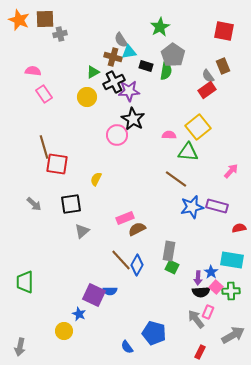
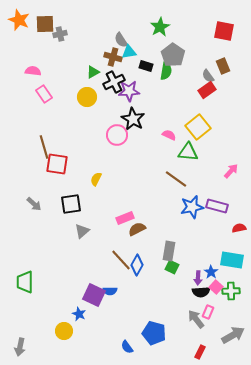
brown square at (45, 19): moved 5 px down
pink semicircle at (169, 135): rotated 24 degrees clockwise
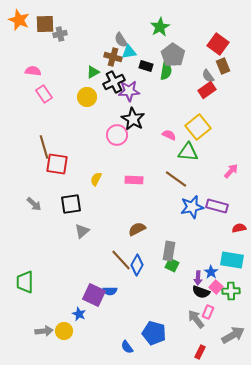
red square at (224, 31): moved 6 px left, 13 px down; rotated 25 degrees clockwise
pink rectangle at (125, 218): moved 9 px right, 38 px up; rotated 24 degrees clockwise
green square at (172, 267): moved 2 px up
black semicircle at (201, 292): rotated 24 degrees clockwise
gray arrow at (20, 347): moved 24 px right, 16 px up; rotated 108 degrees counterclockwise
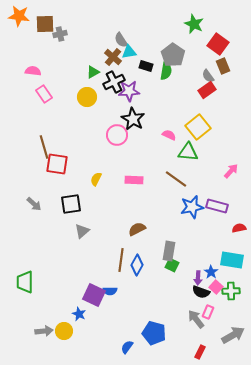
orange star at (19, 20): moved 4 px up; rotated 15 degrees counterclockwise
green star at (160, 27): moved 34 px right, 3 px up; rotated 18 degrees counterclockwise
brown cross at (113, 57): rotated 24 degrees clockwise
brown line at (121, 260): rotated 50 degrees clockwise
blue semicircle at (127, 347): rotated 72 degrees clockwise
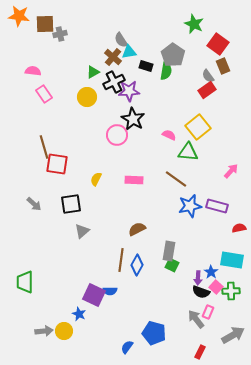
blue star at (192, 207): moved 2 px left, 1 px up
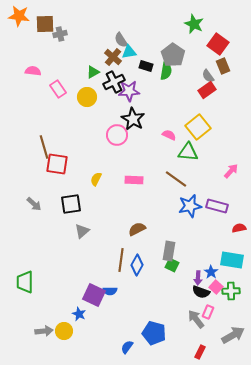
pink rectangle at (44, 94): moved 14 px right, 5 px up
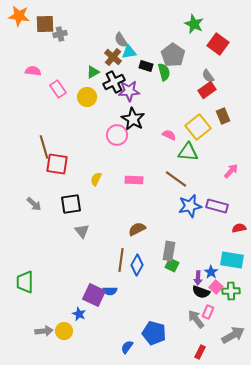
brown rectangle at (223, 66): moved 50 px down
green semicircle at (166, 71): moved 2 px left, 1 px down; rotated 24 degrees counterclockwise
gray triangle at (82, 231): rotated 28 degrees counterclockwise
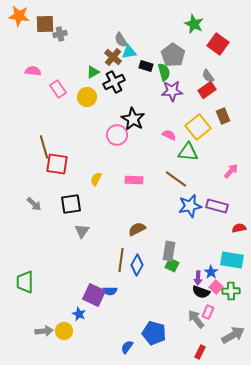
purple star at (129, 91): moved 43 px right
gray triangle at (82, 231): rotated 14 degrees clockwise
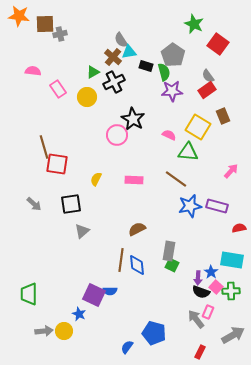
yellow square at (198, 127): rotated 20 degrees counterclockwise
gray triangle at (82, 231): rotated 14 degrees clockwise
blue diamond at (137, 265): rotated 35 degrees counterclockwise
green trapezoid at (25, 282): moved 4 px right, 12 px down
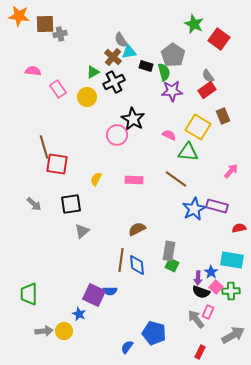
red square at (218, 44): moved 1 px right, 5 px up
blue star at (190, 206): moved 4 px right, 3 px down; rotated 15 degrees counterclockwise
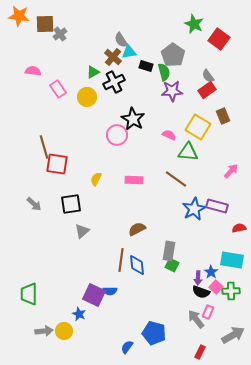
gray cross at (60, 34): rotated 24 degrees counterclockwise
